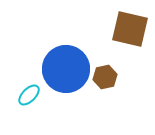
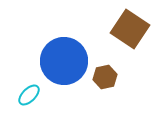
brown square: rotated 21 degrees clockwise
blue circle: moved 2 px left, 8 px up
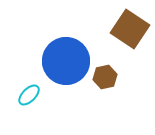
blue circle: moved 2 px right
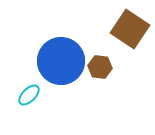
blue circle: moved 5 px left
brown hexagon: moved 5 px left, 10 px up; rotated 20 degrees clockwise
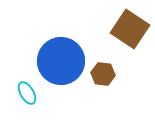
brown hexagon: moved 3 px right, 7 px down
cyan ellipse: moved 2 px left, 2 px up; rotated 75 degrees counterclockwise
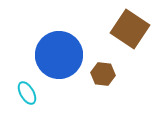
blue circle: moved 2 px left, 6 px up
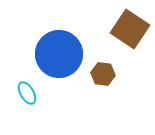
blue circle: moved 1 px up
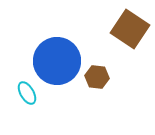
blue circle: moved 2 px left, 7 px down
brown hexagon: moved 6 px left, 3 px down
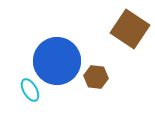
brown hexagon: moved 1 px left
cyan ellipse: moved 3 px right, 3 px up
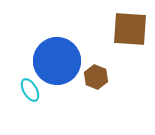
brown square: rotated 30 degrees counterclockwise
brown hexagon: rotated 15 degrees clockwise
